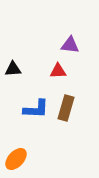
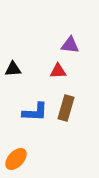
blue L-shape: moved 1 px left, 3 px down
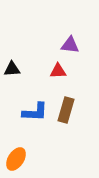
black triangle: moved 1 px left
brown rectangle: moved 2 px down
orange ellipse: rotated 10 degrees counterclockwise
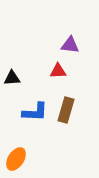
black triangle: moved 9 px down
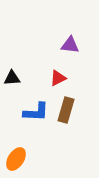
red triangle: moved 7 px down; rotated 24 degrees counterclockwise
blue L-shape: moved 1 px right
